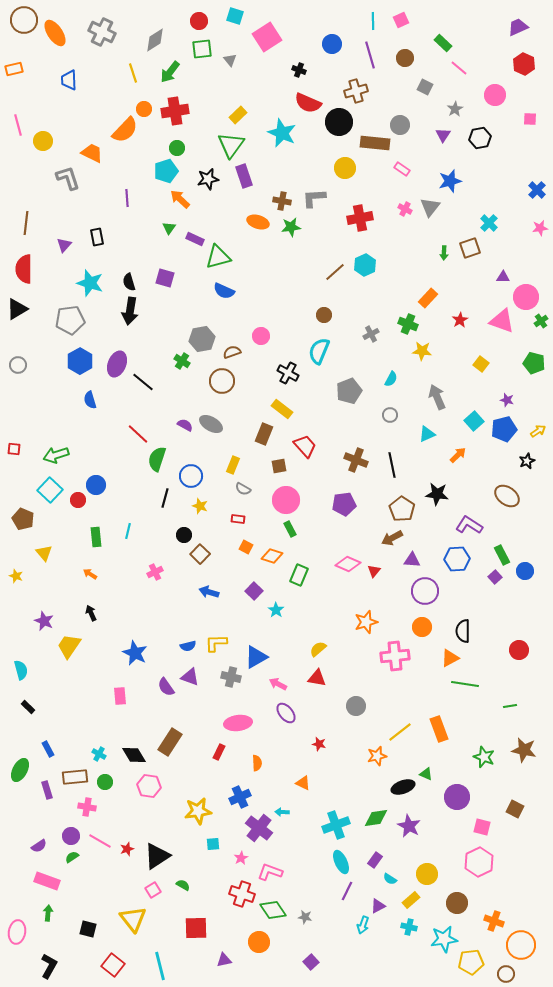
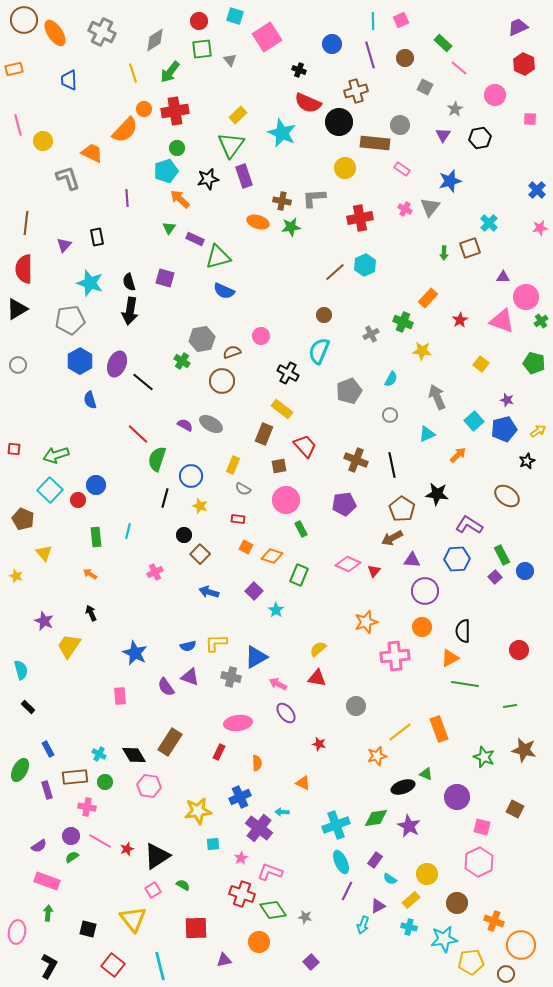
green cross at (408, 324): moved 5 px left, 2 px up
green rectangle at (290, 529): moved 11 px right
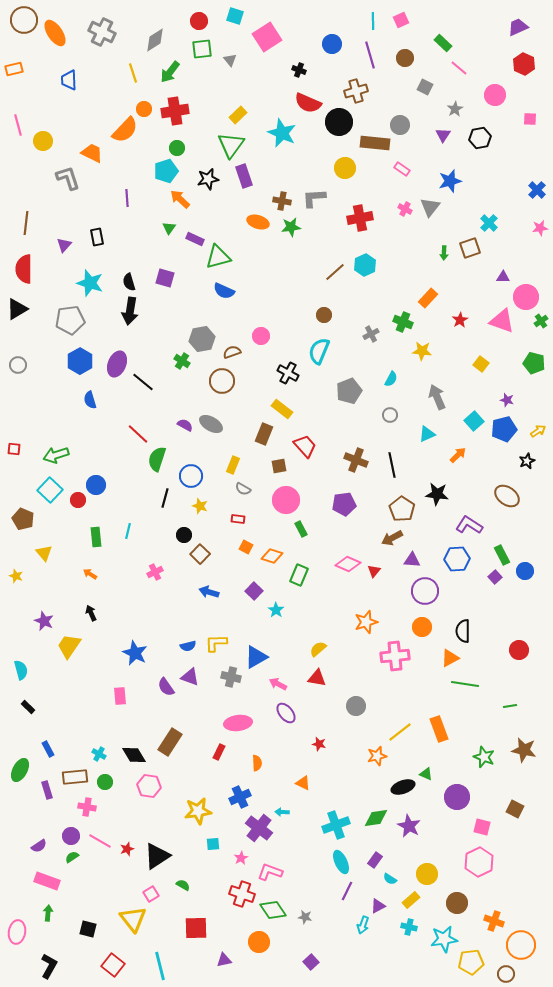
pink square at (153, 890): moved 2 px left, 4 px down
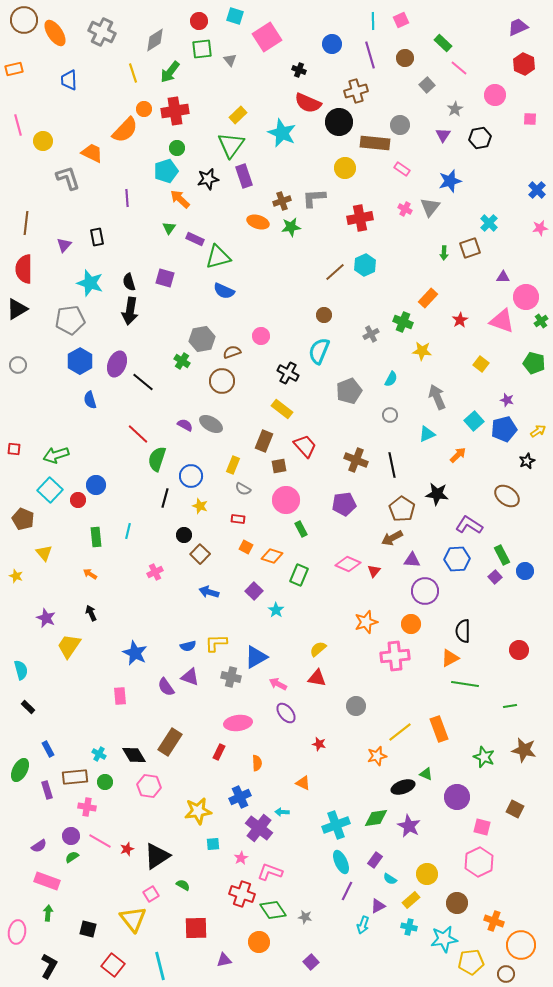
gray square at (425, 87): moved 2 px right, 2 px up; rotated 21 degrees clockwise
brown cross at (282, 201): rotated 30 degrees counterclockwise
brown rectangle at (264, 434): moved 7 px down
purple star at (44, 621): moved 2 px right, 3 px up
orange circle at (422, 627): moved 11 px left, 3 px up
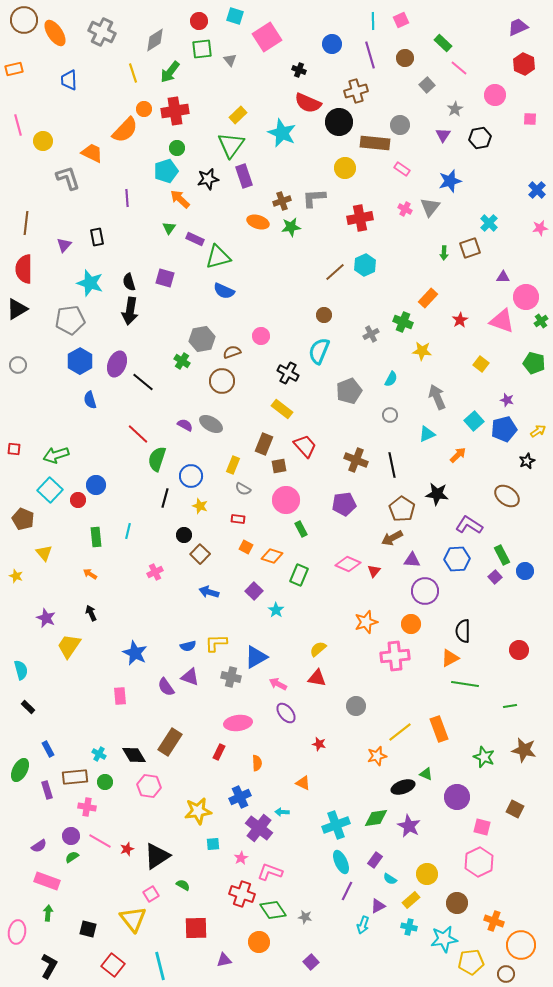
brown rectangle at (264, 441): moved 3 px down
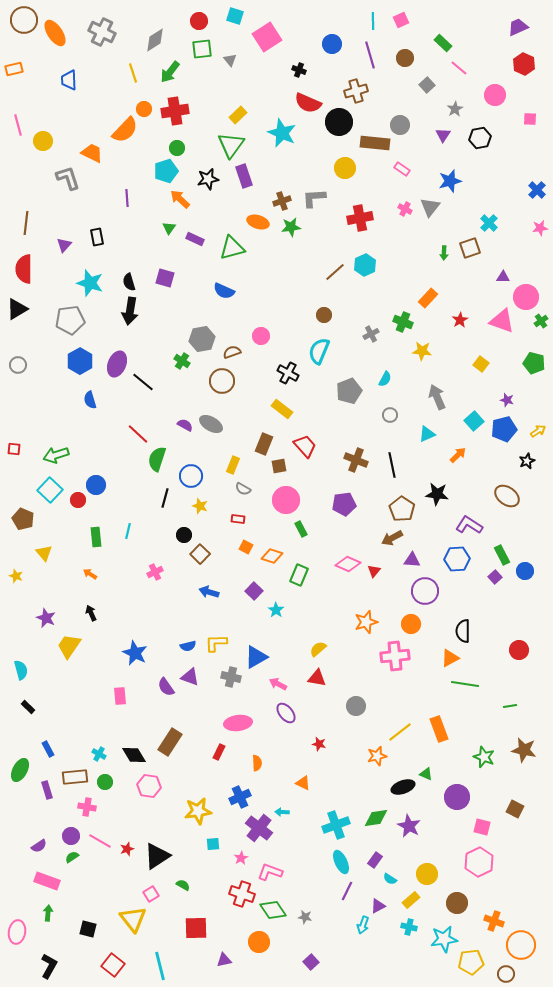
green triangle at (218, 257): moved 14 px right, 9 px up
cyan semicircle at (391, 379): moved 6 px left
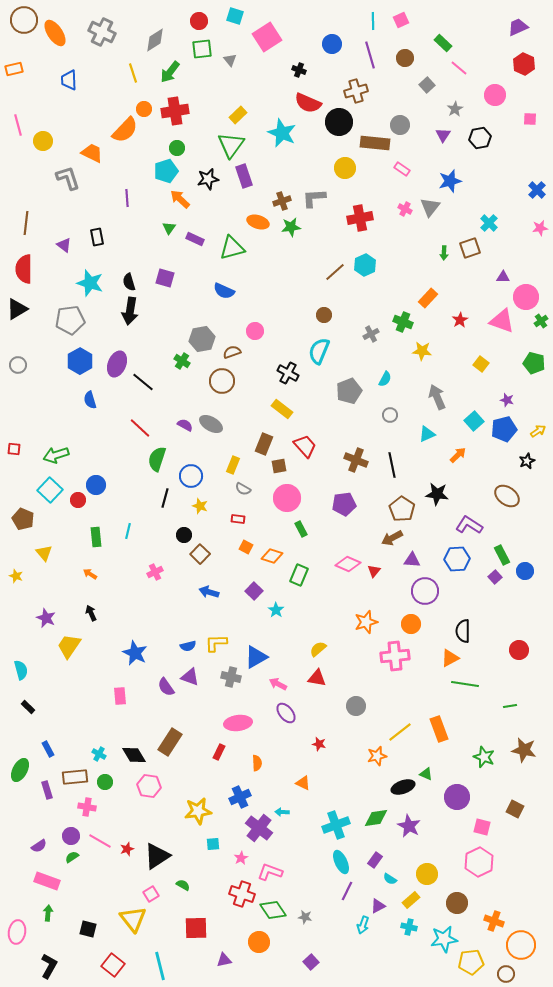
purple triangle at (64, 245): rotated 35 degrees counterclockwise
pink circle at (261, 336): moved 6 px left, 5 px up
red line at (138, 434): moved 2 px right, 6 px up
pink circle at (286, 500): moved 1 px right, 2 px up
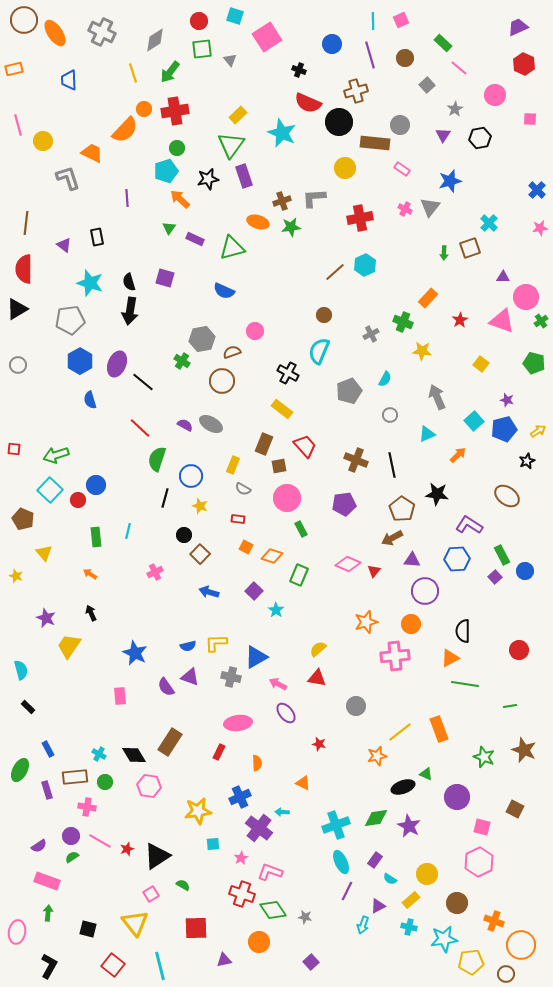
brown star at (524, 750): rotated 10 degrees clockwise
yellow triangle at (133, 919): moved 2 px right, 4 px down
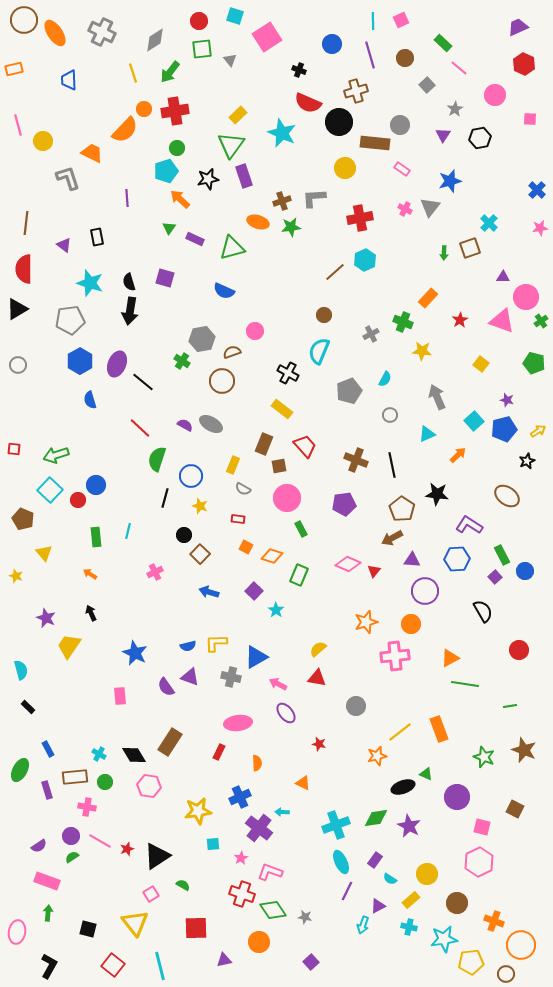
cyan hexagon at (365, 265): moved 5 px up
black semicircle at (463, 631): moved 20 px right, 20 px up; rotated 150 degrees clockwise
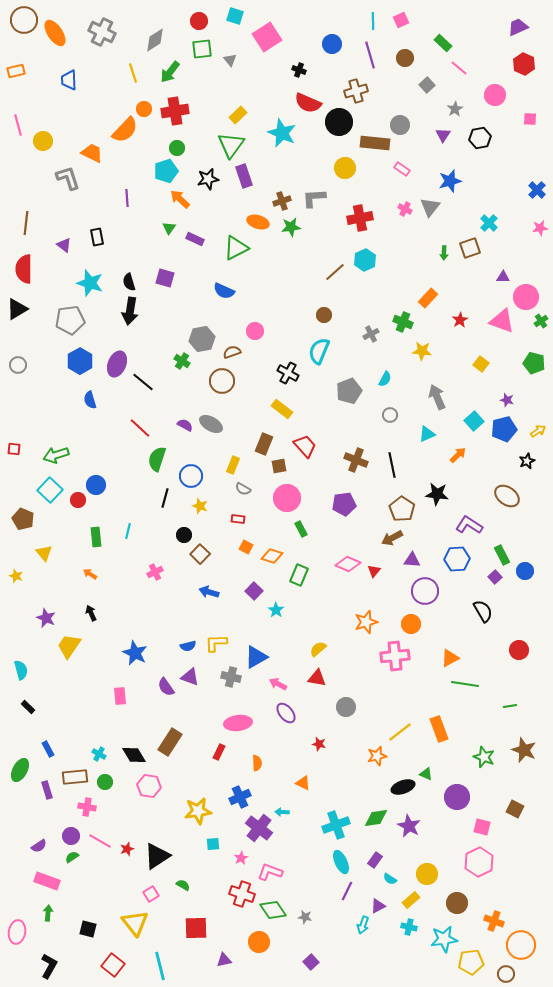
orange rectangle at (14, 69): moved 2 px right, 2 px down
green triangle at (232, 248): moved 4 px right; rotated 12 degrees counterclockwise
gray circle at (356, 706): moved 10 px left, 1 px down
